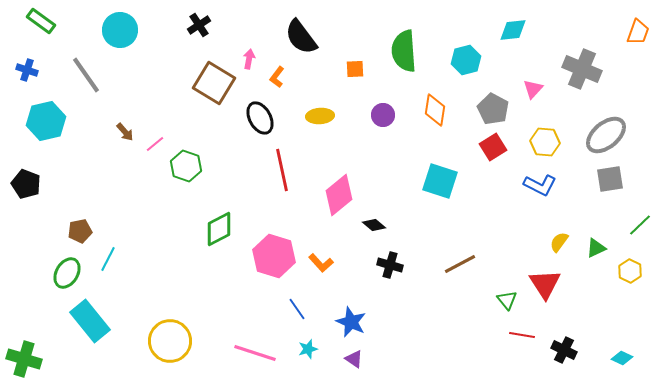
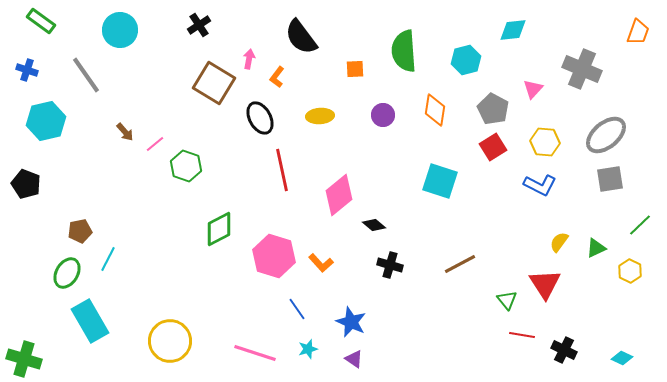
cyan rectangle at (90, 321): rotated 9 degrees clockwise
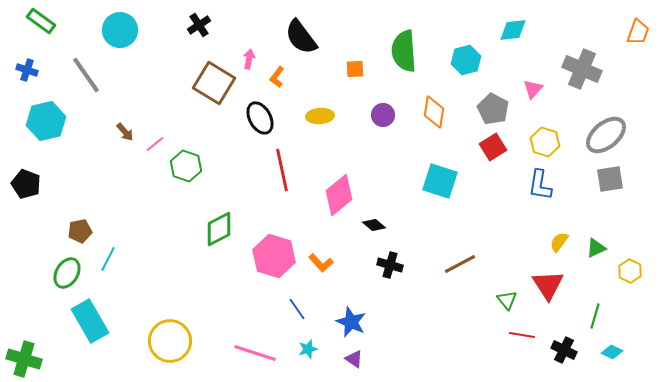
orange diamond at (435, 110): moved 1 px left, 2 px down
yellow hexagon at (545, 142): rotated 12 degrees clockwise
blue L-shape at (540, 185): rotated 72 degrees clockwise
green line at (640, 225): moved 45 px left, 91 px down; rotated 30 degrees counterclockwise
red triangle at (545, 284): moved 3 px right, 1 px down
cyan diamond at (622, 358): moved 10 px left, 6 px up
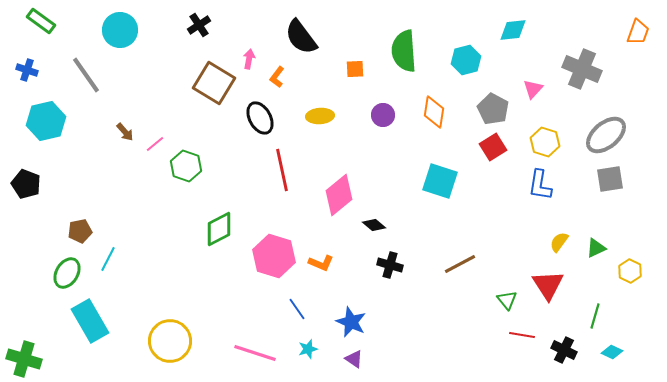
orange L-shape at (321, 263): rotated 25 degrees counterclockwise
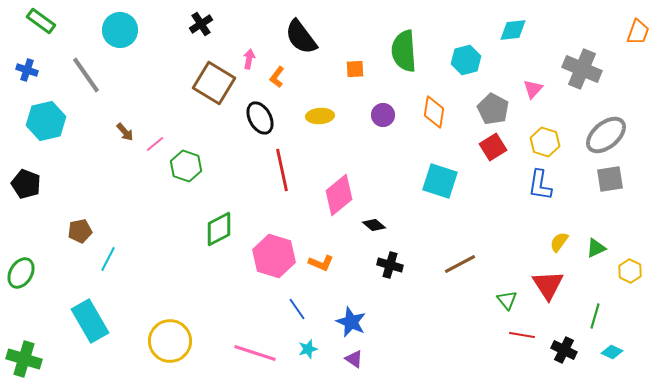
black cross at (199, 25): moved 2 px right, 1 px up
green ellipse at (67, 273): moved 46 px left
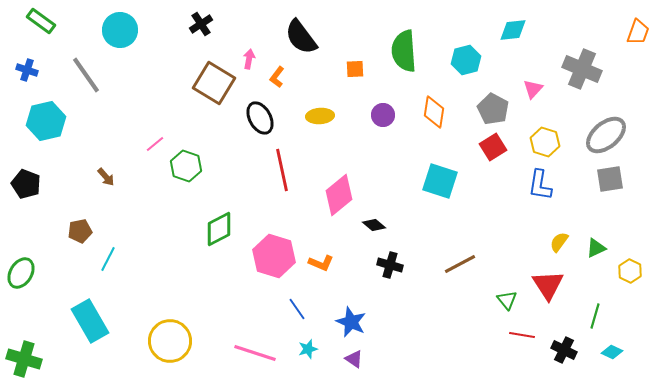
brown arrow at (125, 132): moved 19 px left, 45 px down
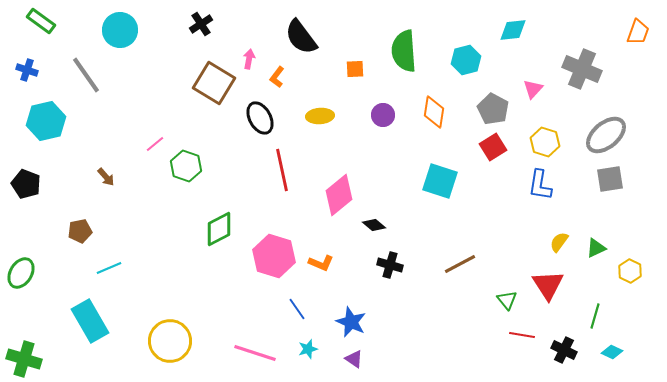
cyan line at (108, 259): moved 1 px right, 9 px down; rotated 40 degrees clockwise
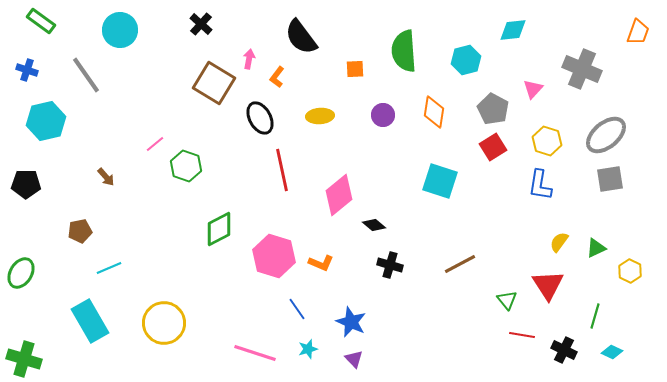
black cross at (201, 24): rotated 15 degrees counterclockwise
yellow hexagon at (545, 142): moved 2 px right, 1 px up
black pentagon at (26, 184): rotated 20 degrees counterclockwise
yellow circle at (170, 341): moved 6 px left, 18 px up
purple triangle at (354, 359): rotated 12 degrees clockwise
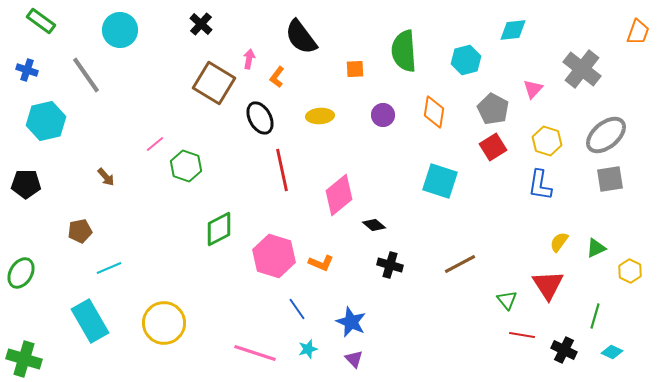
gray cross at (582, 69): rotated 15 degrees clockwise
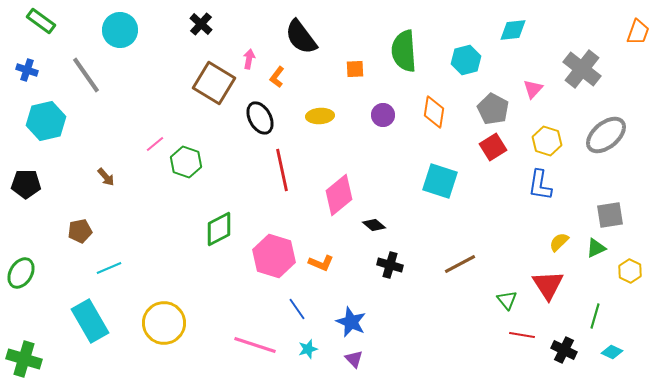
green hexagon at (186, 166): moved 4 px up
gray square at (610, 179): moved 36 px down
yellow semicircle at (559, 242): rotated 10 degrees clockwise
pink line at (255, 353): moved 8 px up
